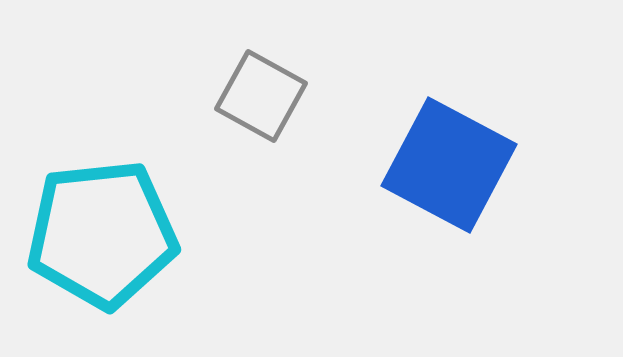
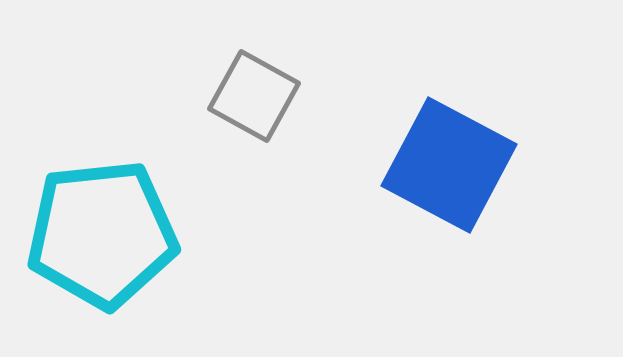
gray square: moved 7 px left
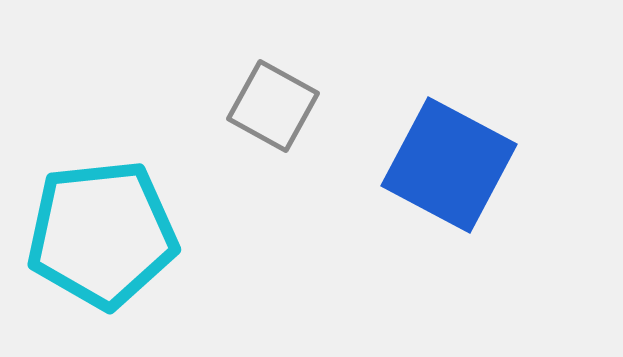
gray square: moved 19 px right, 10 px down
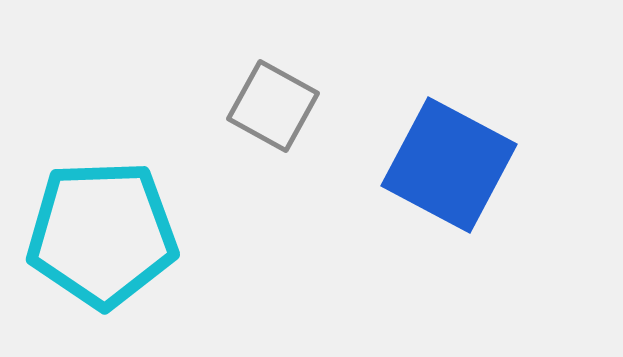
cyan pentagon: rotated 4 degrees clockwise
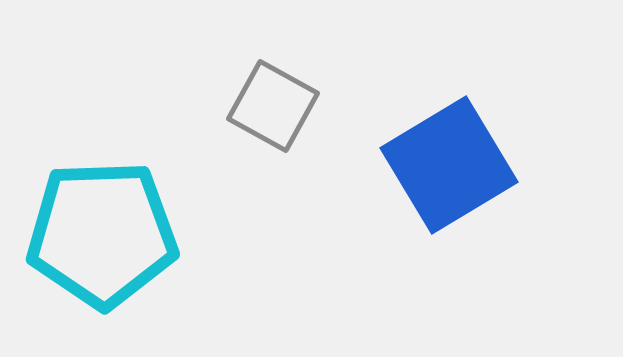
blue square: rotated 31 degrees clockwise
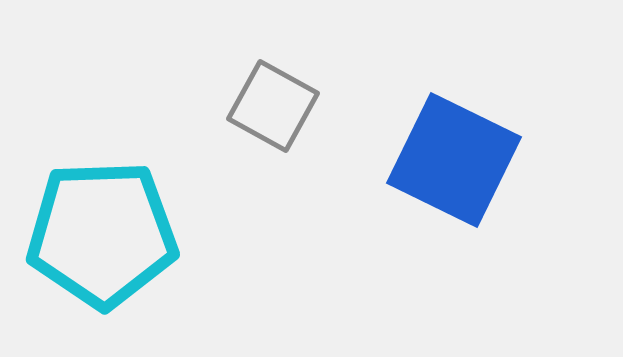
blue square: moved 5 px right, 5 px up; rotated 33 degrees counterclockwise
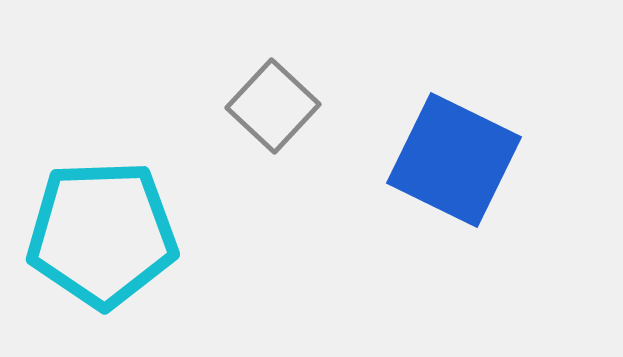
gray square: rotated 14 degrees clockwise
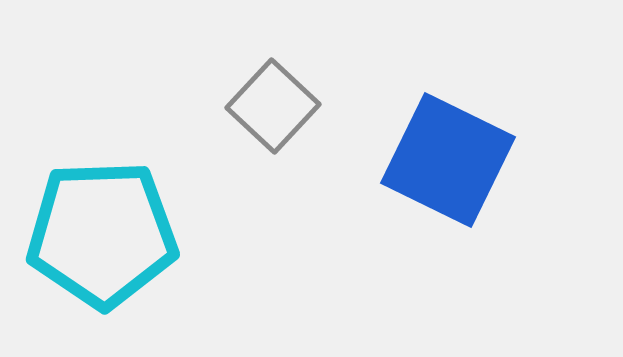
blue square: moved 6 px left
